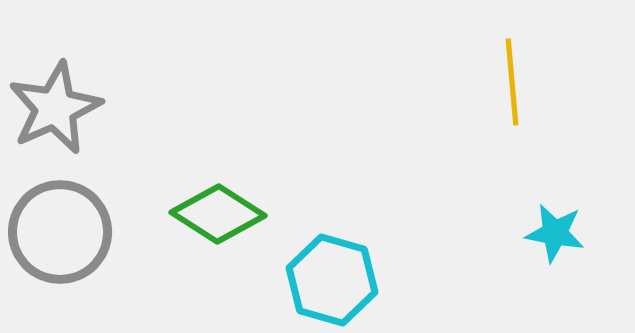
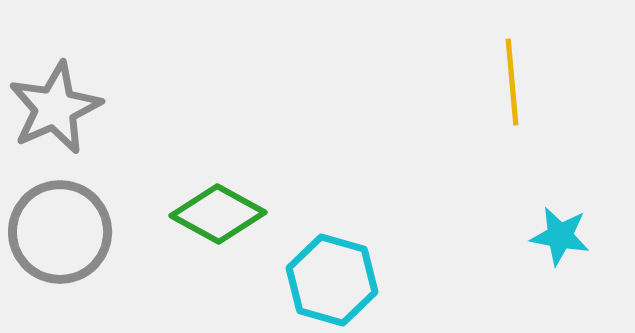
green diamond: rotated 4 degrees counterclockwise
cyan star: moved 5 px right, 3 px down
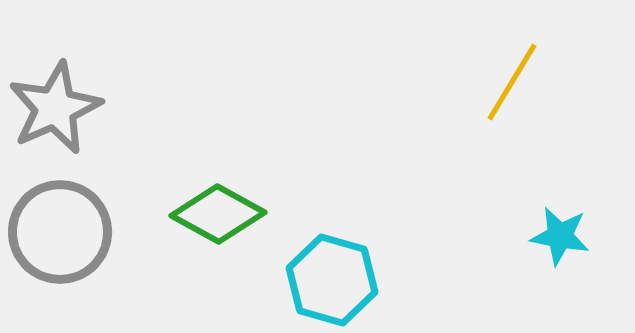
yellow line: rotated 36 degrees clockwise
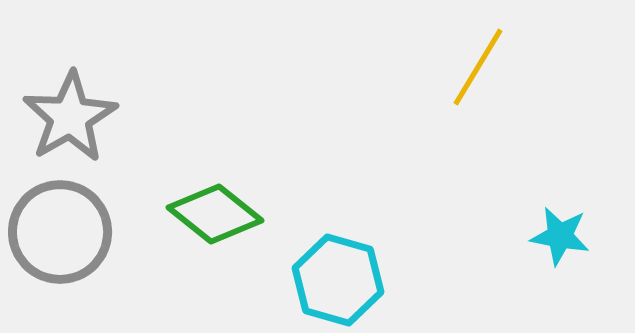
yellow line: moved 34 px left, 15 px up
gray star: moved 15 px right, 9 px down; rotated 6 degrees counterclockwise
green diamond: moved 3 px left; rotated 10 degrees clockwise
cyan hexagon: moved 6 px right
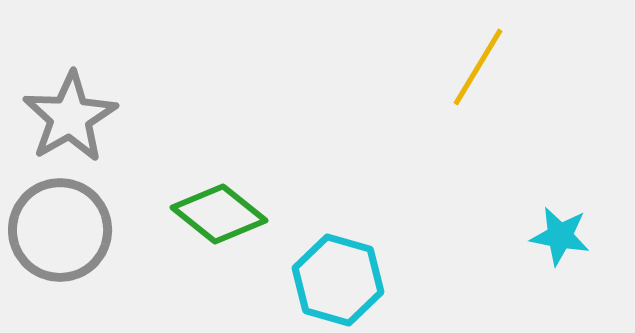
green diamond: moved 4 px right
gray circle: moved 2 px up
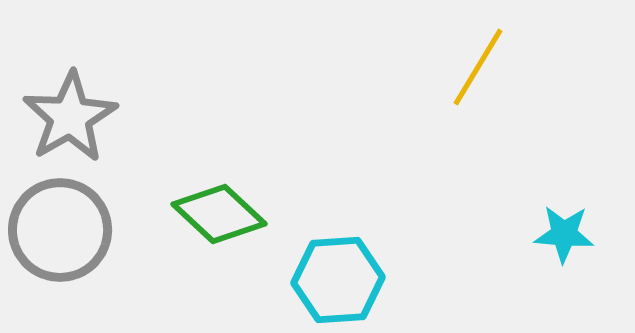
green diamond: rotated 4 degrees clockwise
cyan star: moved 4 px right, 2 px up; rotated 6 degrees counterclockwise
cyan hexagon: rotated 20 degrees counterclockwise
